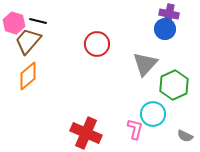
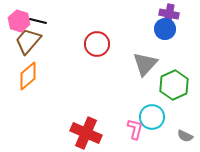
pink hexagon: moved 5 px right, 2 px up
cyan circle: moved 1 px left, 3 px down
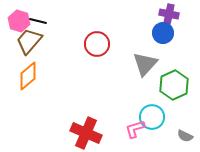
blue circle: moved 2 px left, 4 px down
brown trapezoid: moved 1 px right
pink L-shape: rotated 120 degrees counterclockwise
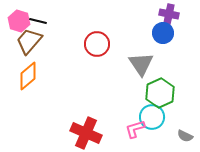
gray triangle: moved 4 px left; rotated 16 degrees counterclockwise
green hexagon: moved 14 px left, 8 px down
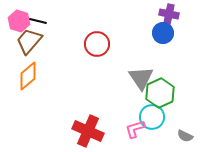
gray triangle: moved 14 px down
red cross: moved 2 px right, 2 px up
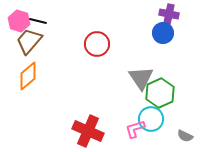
cyan circle: moved 1 px left, 2 px down
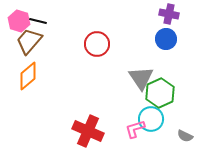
blue circle: moved 3 px right, 6 px down
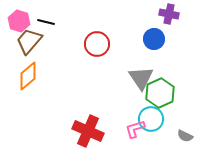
black line: moved 8 px right, 1 px down
blue circle: moved 12 px left
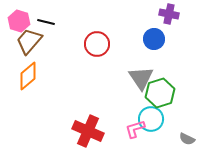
green hexagon: rotated 8 degrees clockwise
gray semicircle: moved 2 px right, 3 px down
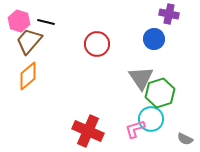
gray semicircle: moved 2 px left
